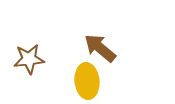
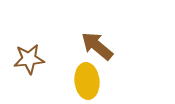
brown arrow: moved 3 px left, 2 px up
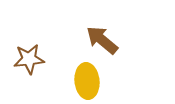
brown arrow: moved 5 px right, 6 px up
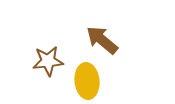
brown star: moved 19 px right, 2 px down
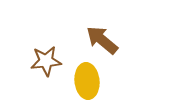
brown star: moved 2 px left
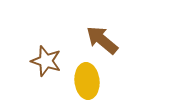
brown star: rotated 24 degrees clockwise
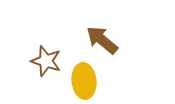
yellow ellipse: moved 3 px left
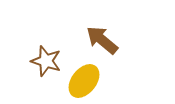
yellow ellipse: rotated 44 degrees clockwise
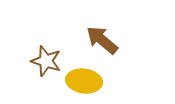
yellow ellipse: rotated 60 degrees clockwise
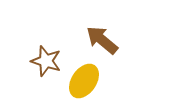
yellow ellipse: rotated 64 degrees counterclockwise
